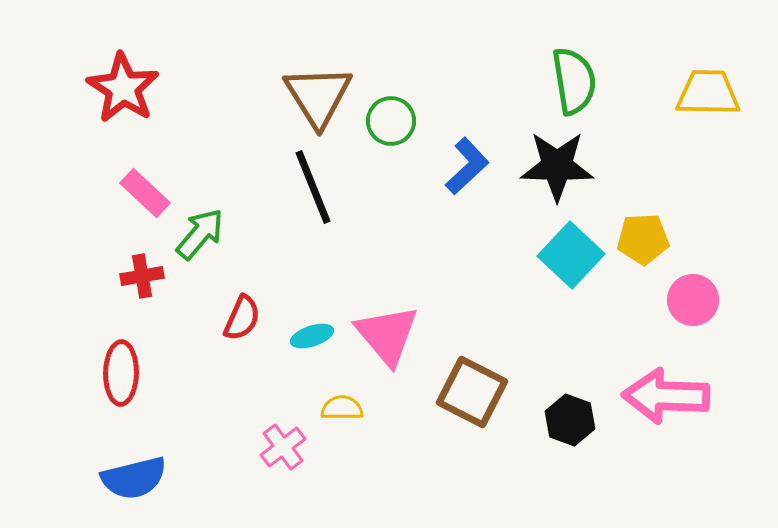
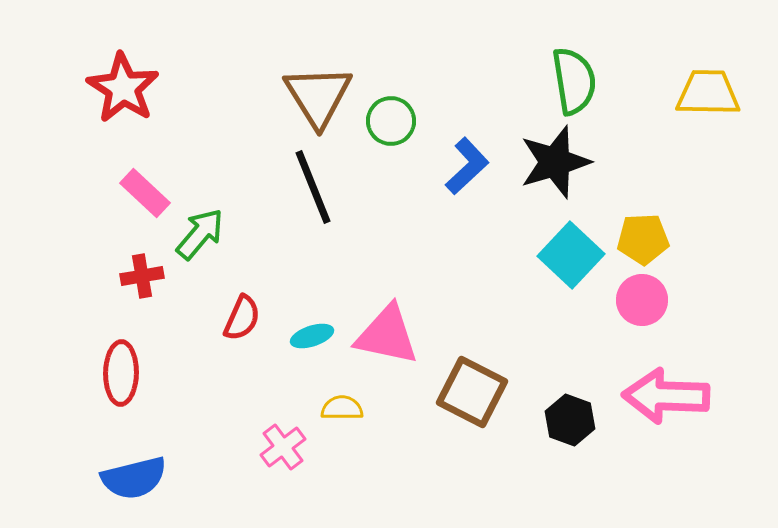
black star: moved 2 px left, 4 px up; rotated 18 degrees counterclockwise
pink circle: moved 51 px left
pink triangle: rotated 38 degrees counterclockwise
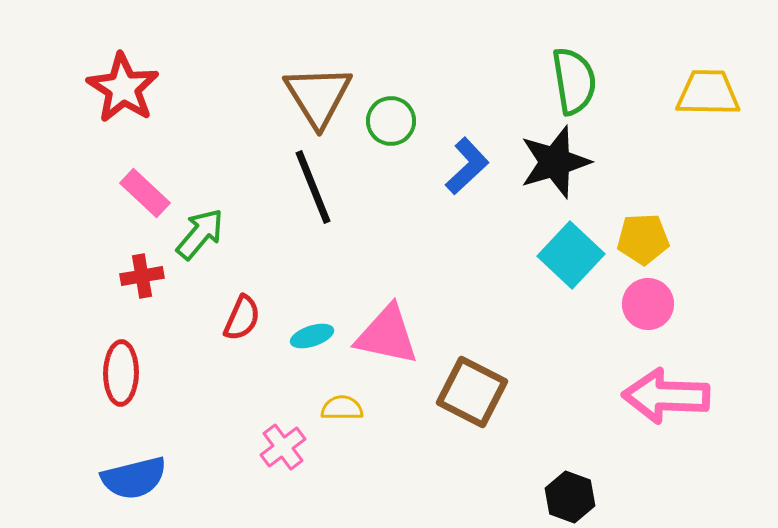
pink circle: moved 6 px right, 4 px down
black hexagon: moved 77 px down
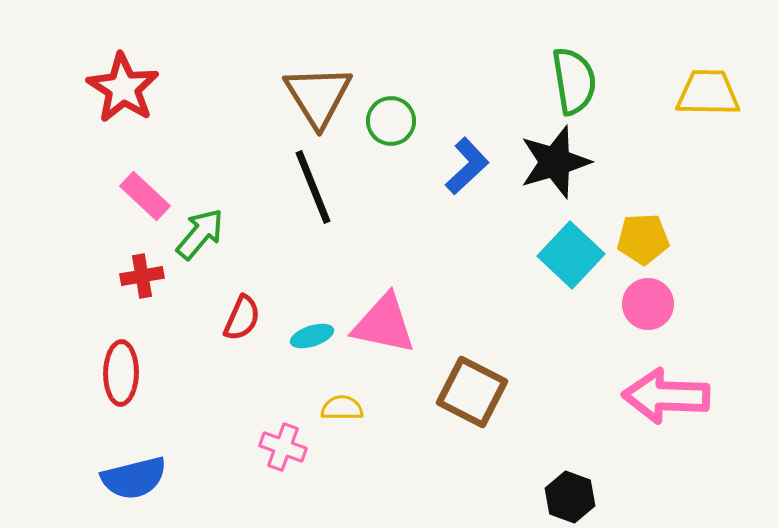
pink rectangle: moved 3 px down
pink triangle: moved 3 px left, 11 px up
pink cross: rotated 33 degrees counterclockwise
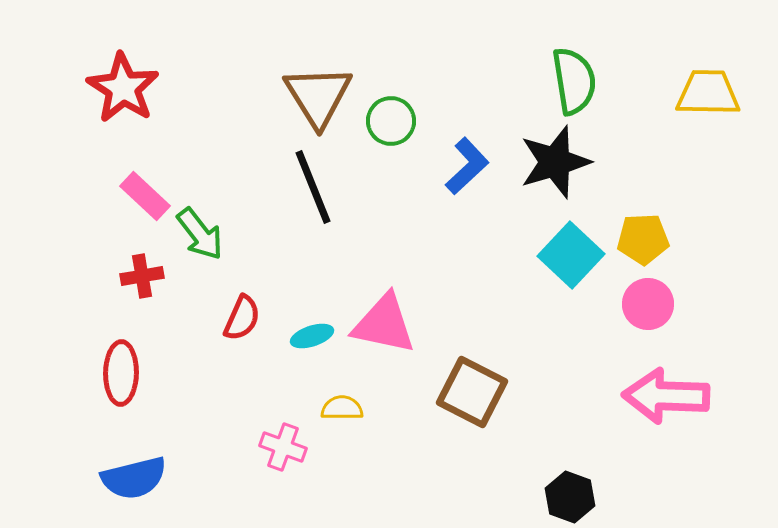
green arrow: rotated 102 degrees clockwise
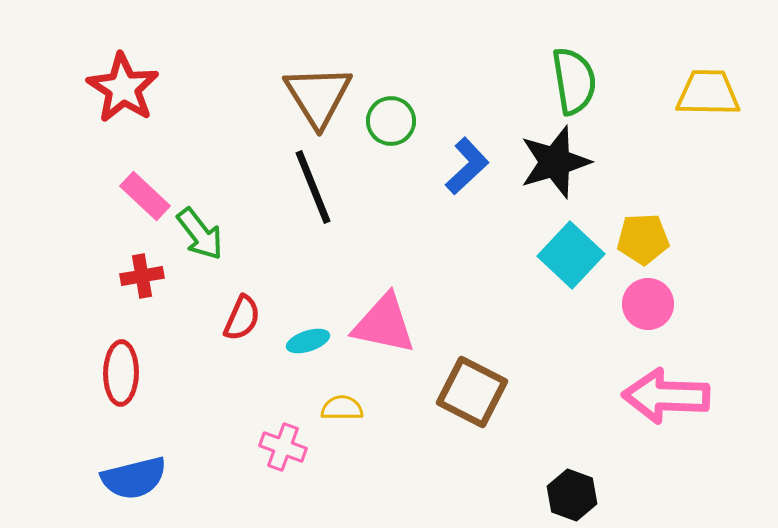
cyan ellipse: moved 4 px left, 5 px down
black hexagon: moved 2 px right, 2 px up
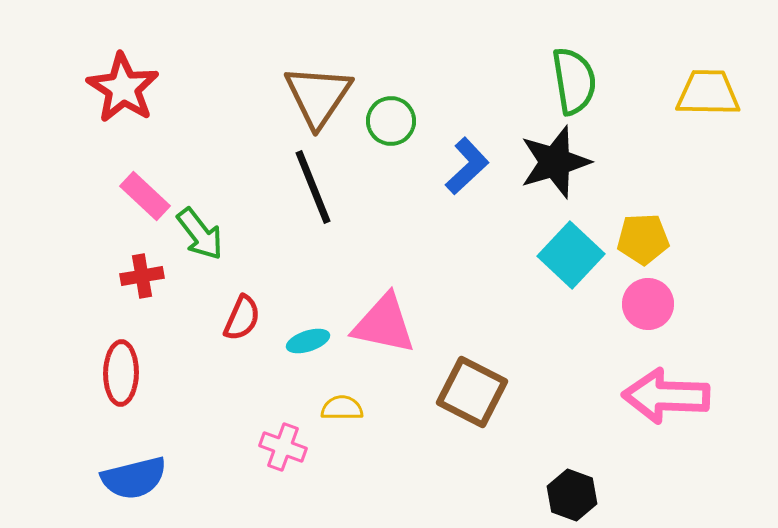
brown triangle: rotated 6 degrees clockwise
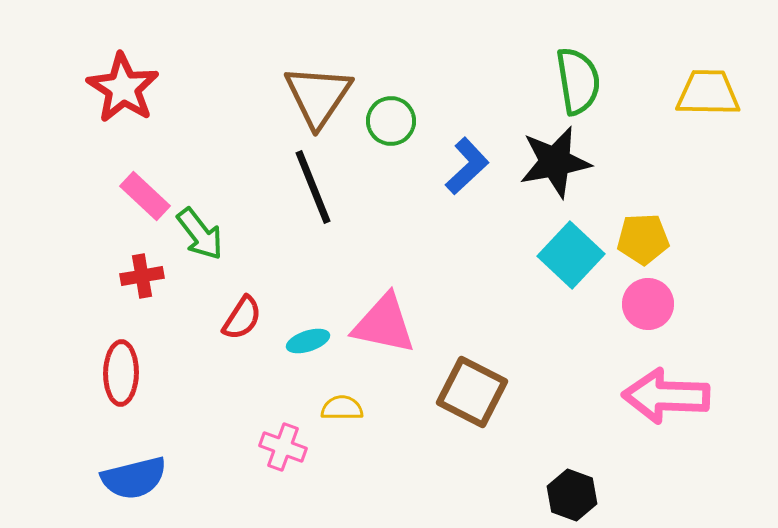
green semicircle: moved 4 px right
black star: rotated 6 degrees clockwise
red semicircle: rotated 9 degrees clockwise
